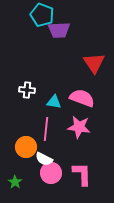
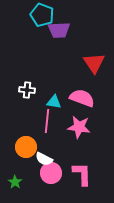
pink line: moved 1 px right, 8 px up
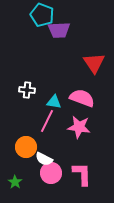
pink line: rotated 20 degrees clockwise
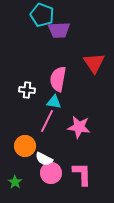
pink semicircle: moved 24 px left, 19 px up; rotated 100 degrees counterclockwise
orange circle: moved 1 px left, 1 px up
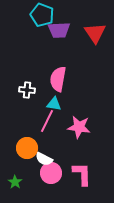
red triangle: moved 1 px right, 30 px up
cyan triangle: moved 2 px down
orange circle: moved 2 px right, 2 px down
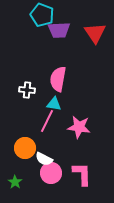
orange circle: moved 2 px left
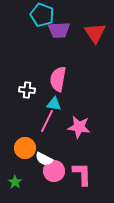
pink circle: moved 3 px right, 2 px up
